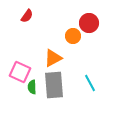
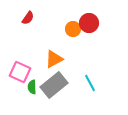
red semicircle: moved 1 px right, 2 px down
orange circle: moved 7 px up
orange triangle: moved 1 px right, 1 px down
gray rectangle: rotated 56 degrees clockwise
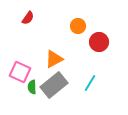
red circle: moved 10 px right, 19 px down
orange circle: moved 5 px right, 3 px up
cyan line: rotated 60 degrees clockwise
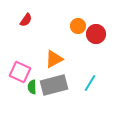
red semicircle: moved 2 px left, 2 px down
red circle: moved 3 px left, 8 px up
gray rectangle: rotated 24 degrees clockwise
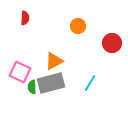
red semicircle: moved 1 px left, 2 px up; rotated 32 degrees counterclockwise
red circle: moved 16 px right, 9 px down
orange triangle: moved 2 px down
gray rectangle: moved 3 px left, 2 px up
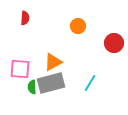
red circle: moved 2 px right
orange triangle: moved 1 px left, 1 px down
pink square: moved 3 px up; rotated 20 degrees counterclockwise
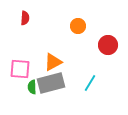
red circle: moved 6 px left, 2 px down
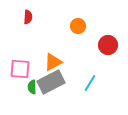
red semicircle: moved 3 px right, 1 px up
gray rectangle: moved 1 px up; rotated 12 degrees counterclockwise
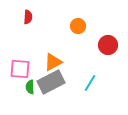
green semicircle: moved 2 px left
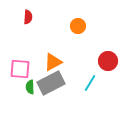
red circle: moved 16 px down
gray rectangle: moved 1 px down
